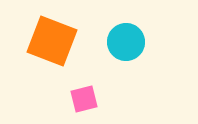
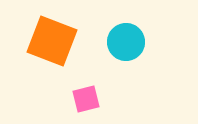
pink square: moved 2 px right
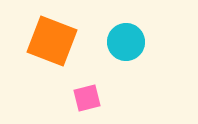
pink square: moved 1 px right, 1 px up
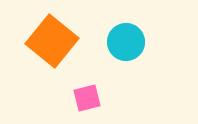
orange square: rotated 18 degrees clockwise
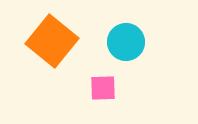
pink square: moved 16 px right, 10 px up; rotated 12 degrees clockwise
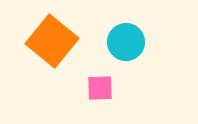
pink square: moved 3 px left
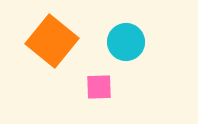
pink square: moved 1 px left, 1 px up
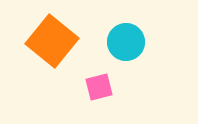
pink square: rotated 12 degrees counterclockwise
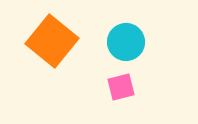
pink square: moved 22 px right
